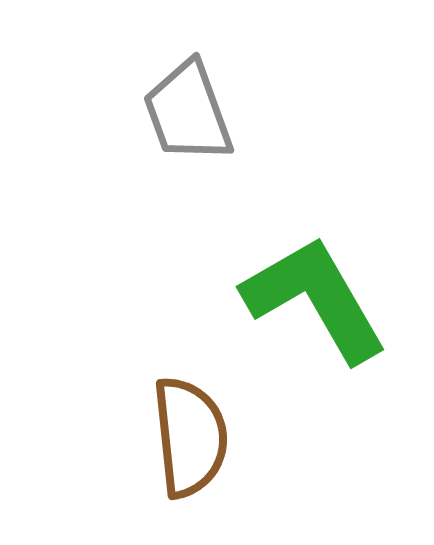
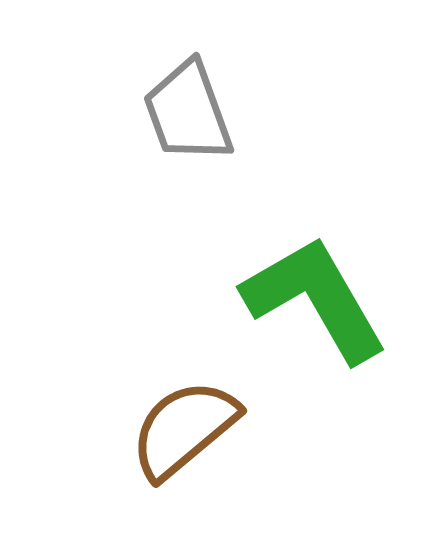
brown semicircle: moved 6 px left, 8 px up; rotated 124 degrees counterclockwise
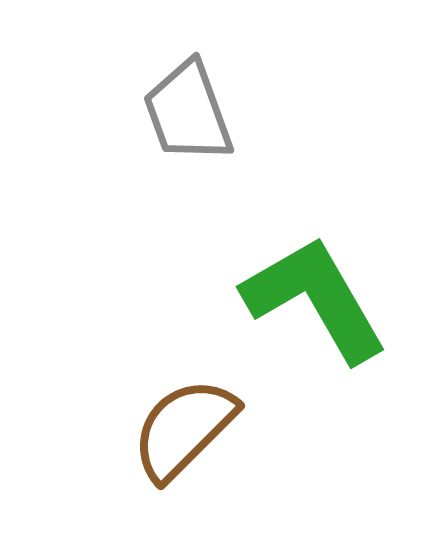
brown semicircle: rotated 5 degrees counterclockwise
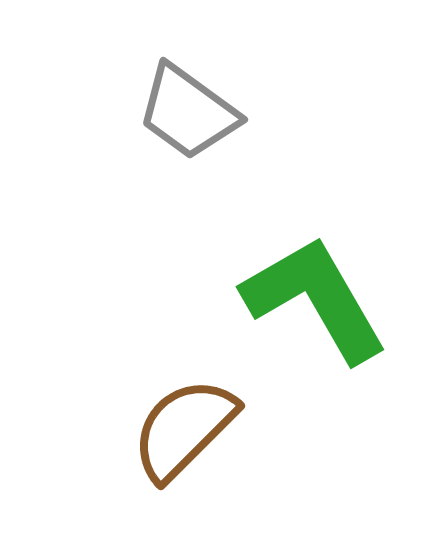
gray trapezoid: rotated 34 degrees counterclockwise
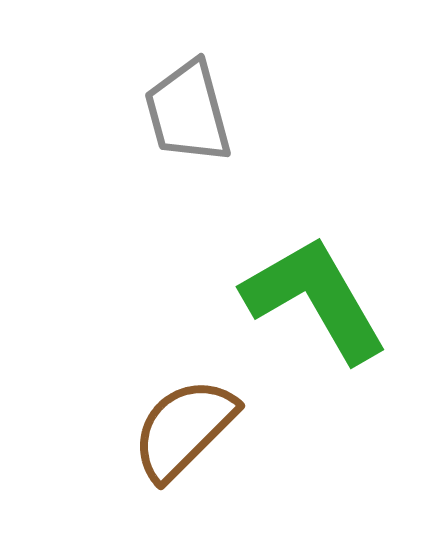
gray trapezoid: rotated 39 degrees clockwise
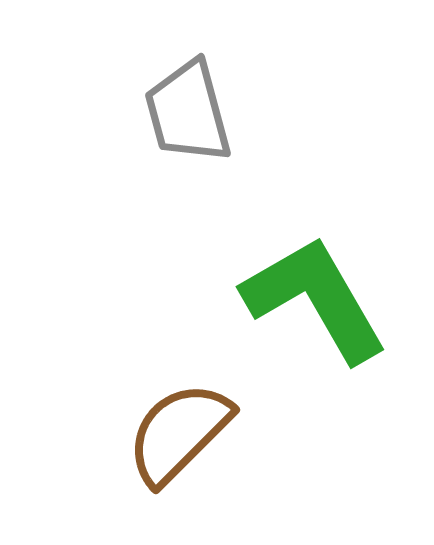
brown semicircle: moved 5 px left, 4 px down
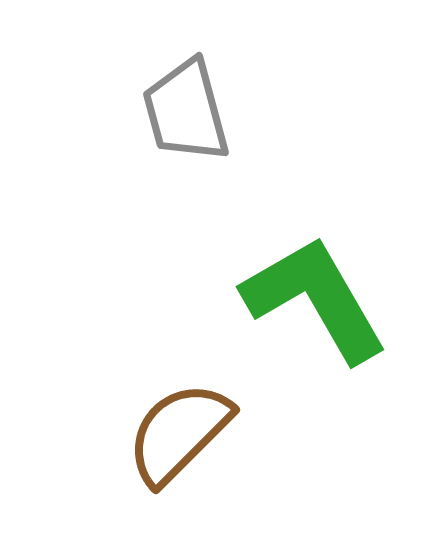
gray trapezoid: moved 2 px left, 1 px up
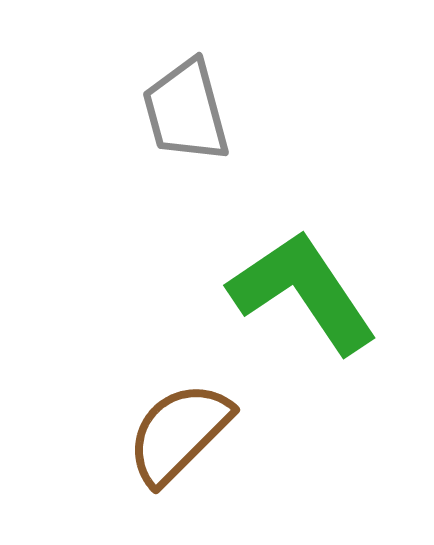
green L-shape: moved 12 px left, 7 px up; rotated 4 degrees counterclockwise
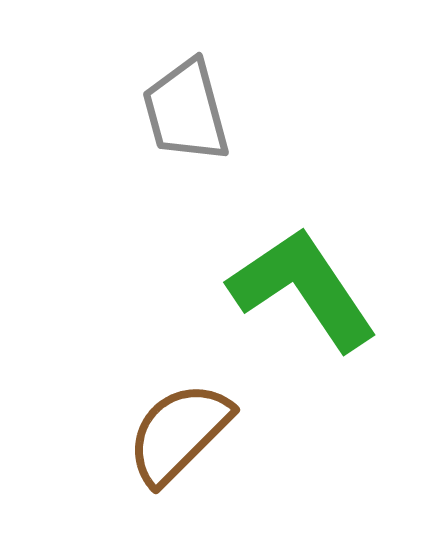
green L-shape: moved 3 px up
